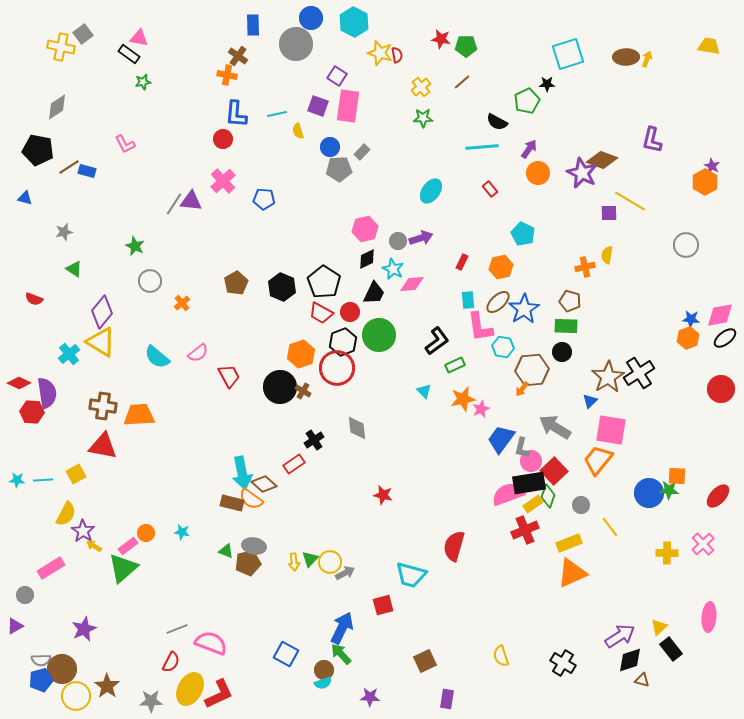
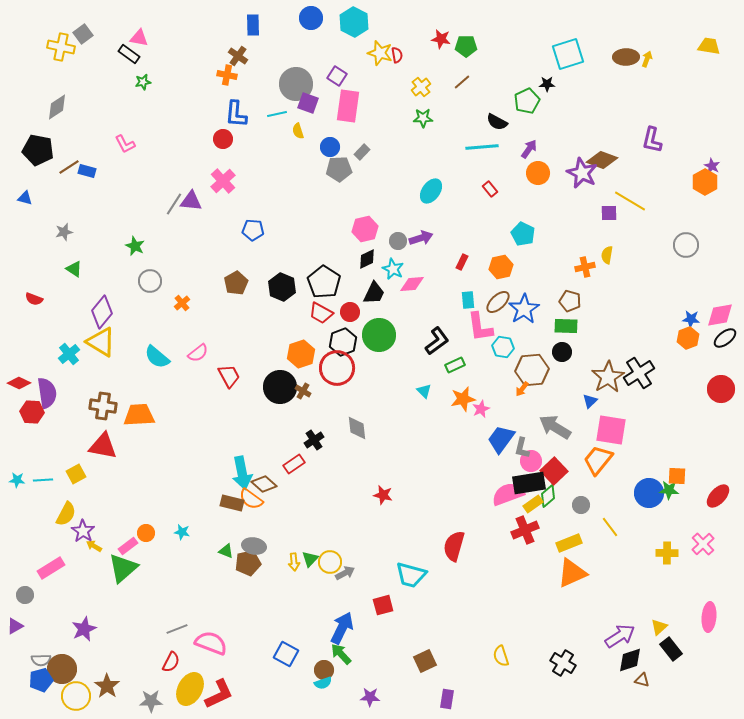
gray circle at (296, 44): moved 40 px down
purple square at (318, 106): moved 10 px left, 3 px up
blue pentagon at (264, 199): moved 11 px left, 31 px down
green diamond at (548, 496): rotated 30 degrees clockwise
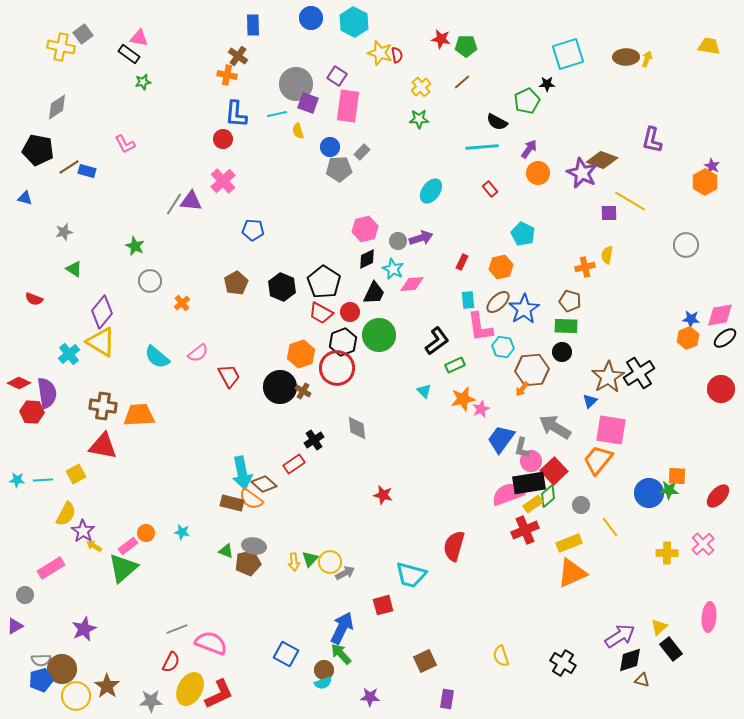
green star at (423, 118): moved 4 px left, 1 px down
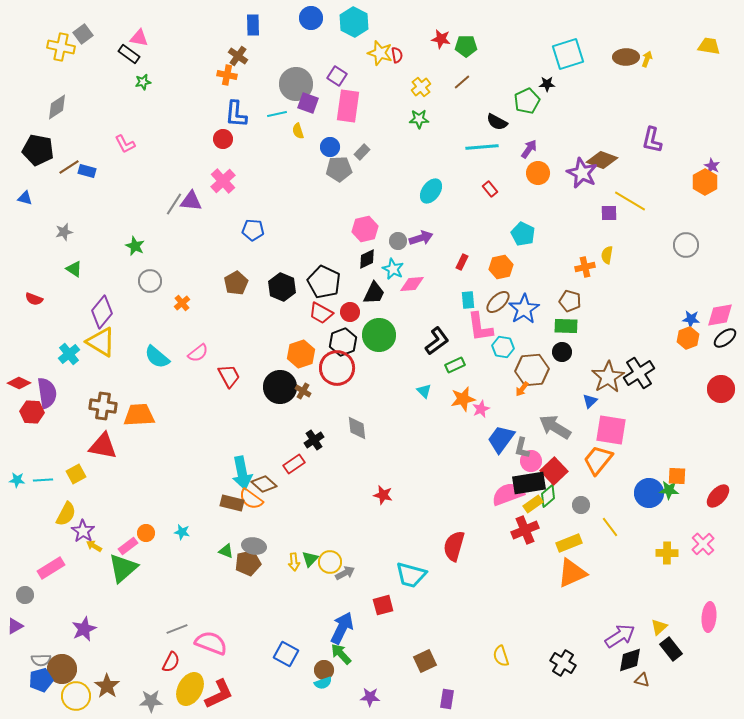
black pentagon at (324, 282): rotated 8 degrees counterclockwise
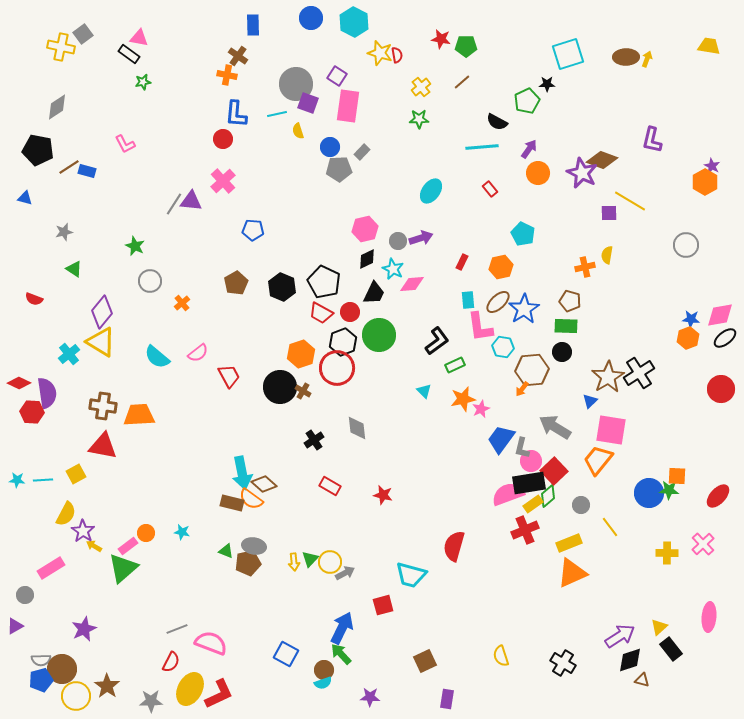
red rectangle at (294, 464): moved 36 px right, 22 px down; rotated 65 degrees clockwise
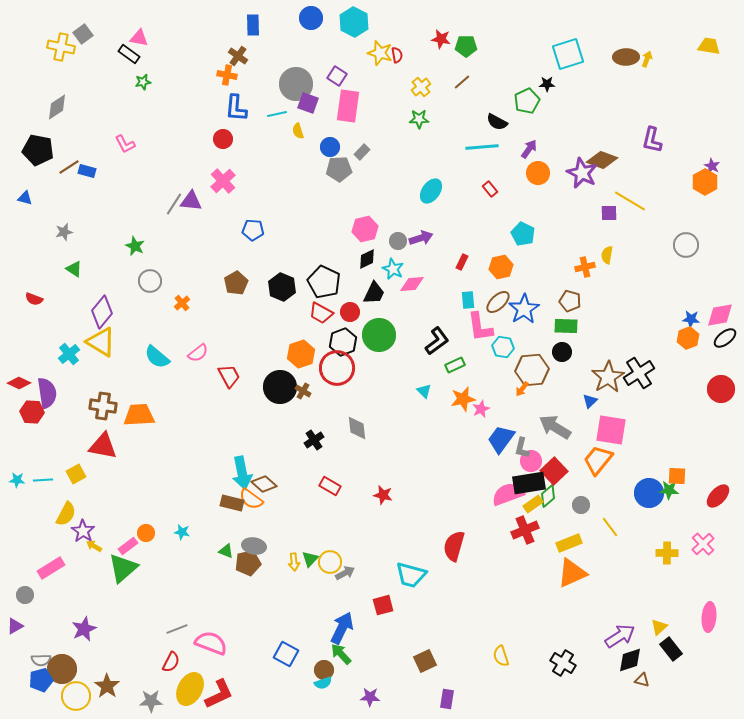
blue L-shape at (236, 114): moved 6 px up
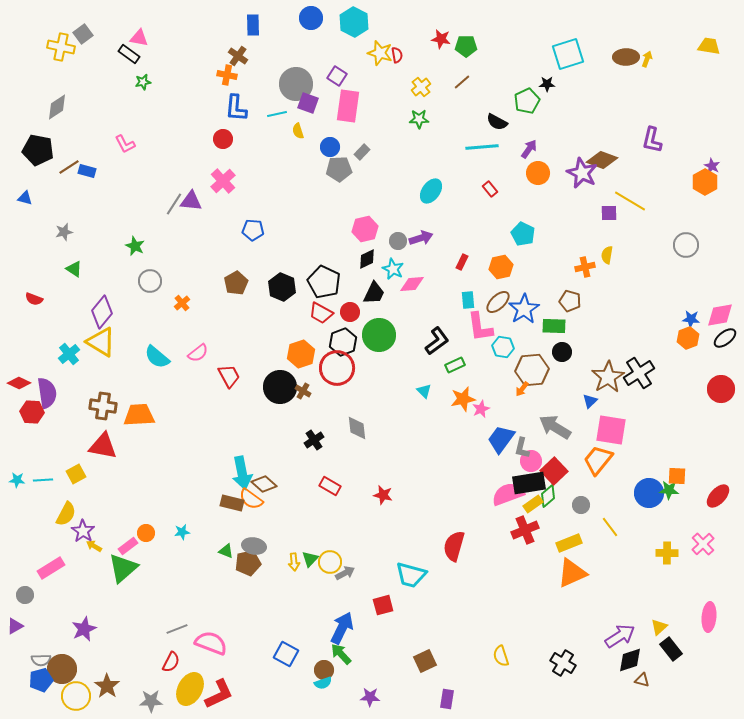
green rectangle at (566, 326): moved 12 px left
cyan star at (182, 532): rotated 21 degrees counterclockwise
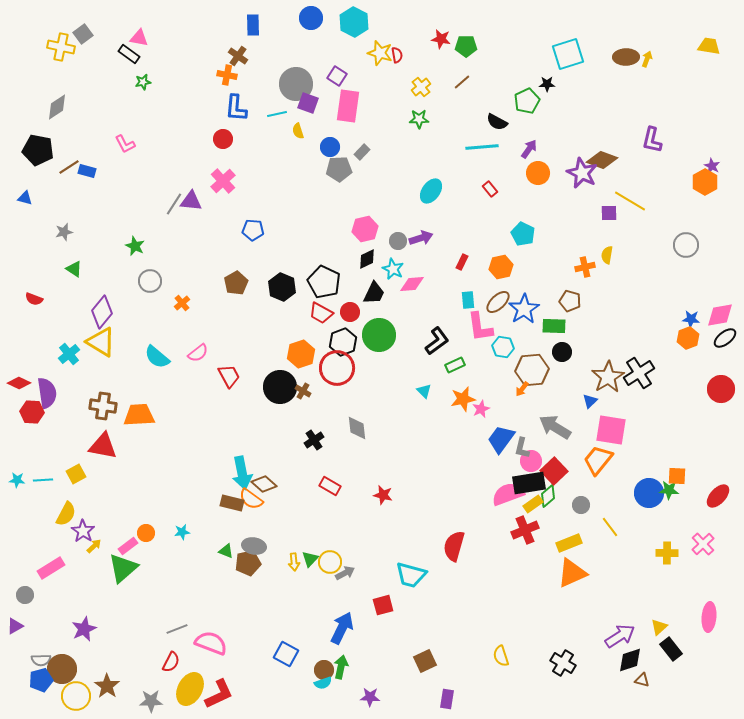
yellow arrow at (94, 546): rotated 105 degrees clockwise
green arrow at (341, 654): moved 13 px down; rotated 55 degrees clockwise
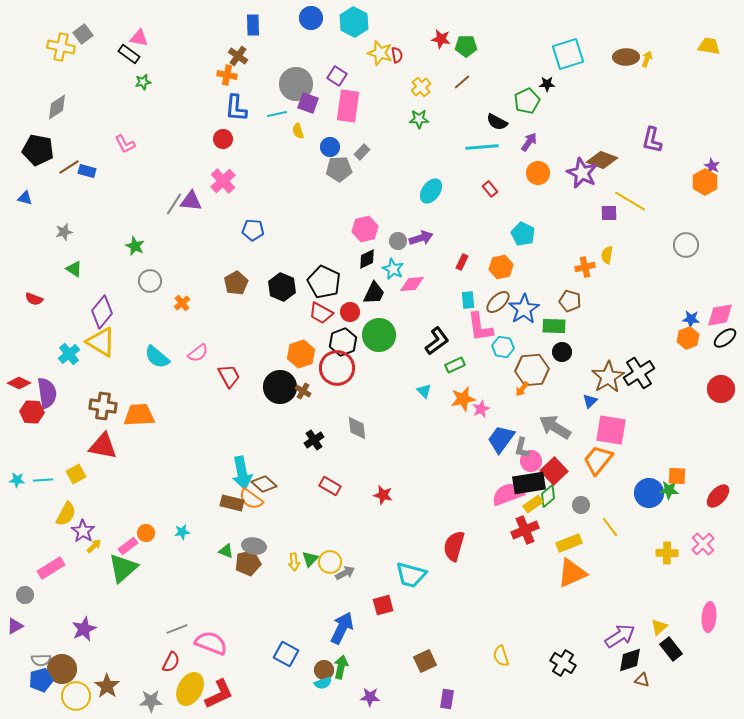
purple arrow at (529, 149): moved 7 px up
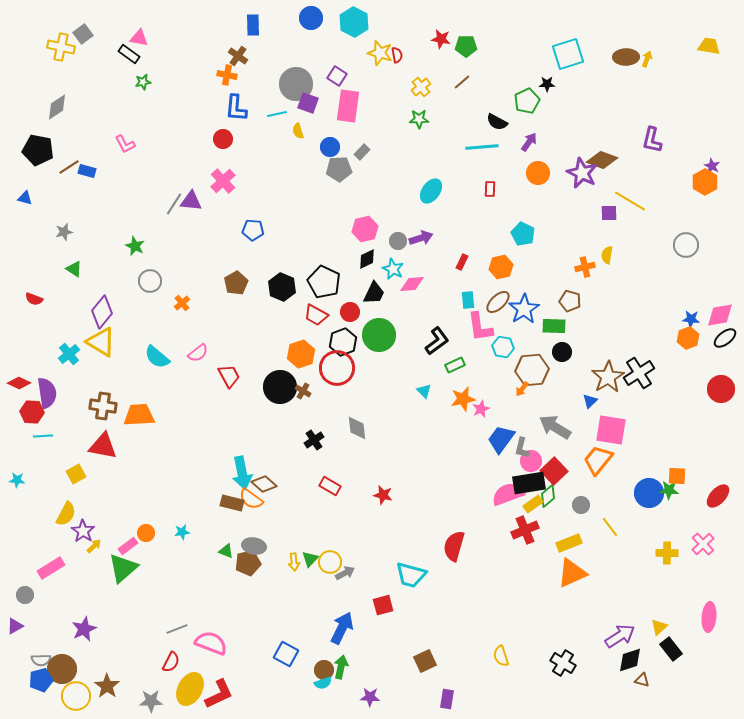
red rectangle at (490, 189): rotated 42 degrees clockwise
red trapezoid at (321, 313): moved 5 px left, 2 px down
cyan line at (43, 480): moved 44 px up
